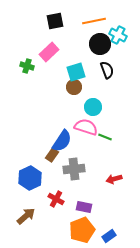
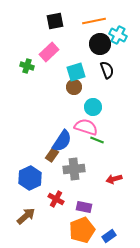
green line: moved 8 px left, 3 px down
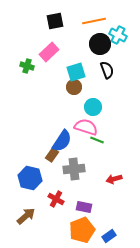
blue hexagon: rotated 20 degrees counterclockwise
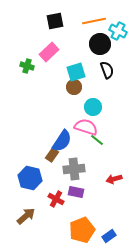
cyan cross: moved 4 px up
green line: rotated 16 degrees clockwise
purple rectangle: moved 8 px left, 15 px up
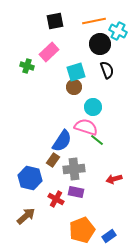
brown rectangle: moved 1 px right, 5 px down
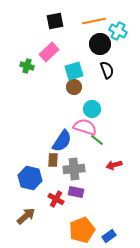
cyan square: moved 2 px left, 1 px up
cyan circle: moved 1 px left, 2 px down
pink semicircle: moved 1 px left
brown rectangle: rotated 32 degrees counterclockwise
red arrow: moved 14 px up
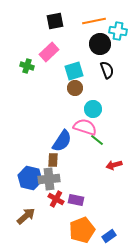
cyan cross: rotated 18 degrees counterclockwise
brown circle: moved 1 px right, 1 px down
cyan circle: moved 1 px right
gray cross: moved 25 px left, 10 px down
purple rectangle: moved 8 px down
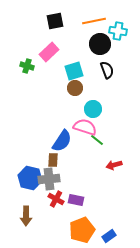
brown arrow: rotated 132 degrees clockwise
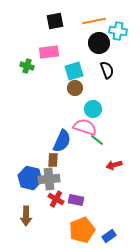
black circle: moved 1 px left, 1 px up
pink rectangle: rotated 36 degrees clockwise
blue semicircle: rotated 10 degrees counterclockwise
